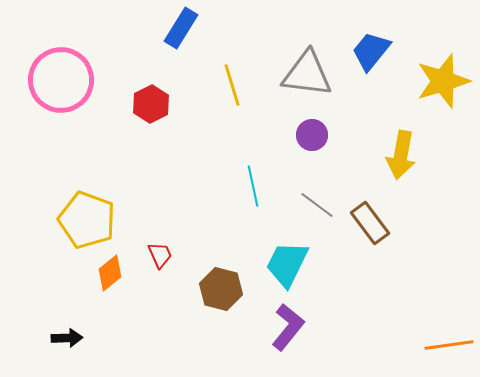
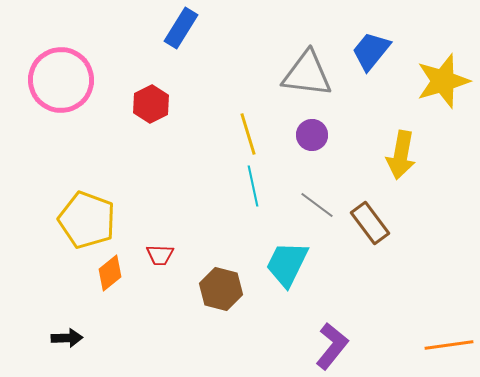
yellow line: moved 16 px right, 49 px down
red trapezoid: rotated 116 degrees clockwise
purple L-shape: moved 44 px right, 19 px down
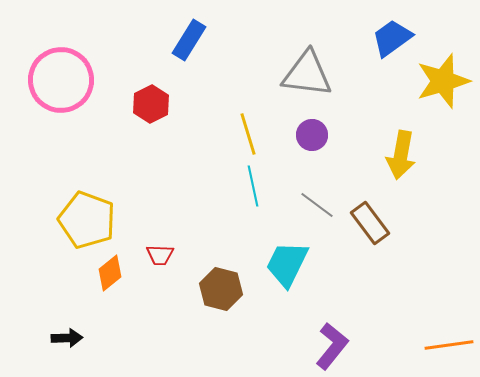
blue rectangle: moved 8 px right, 12 px down
blue trapezoid: moved 21 px right, 13 px up; rotated 15 degrees clockwise
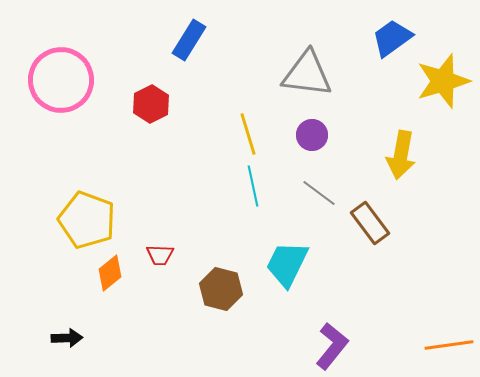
gray line: moved 2 px right, 12 px up
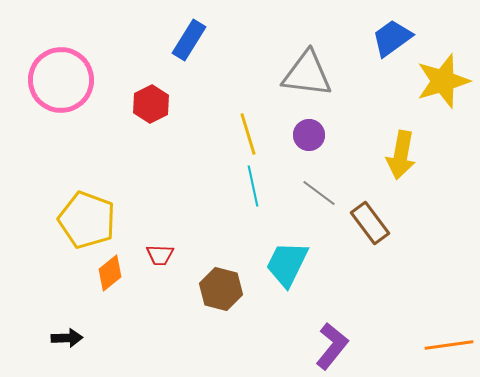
purple circle: moved 3 px left
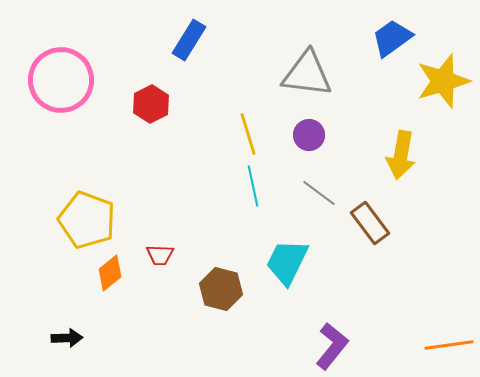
cyan trapezoid: moved 2 px up
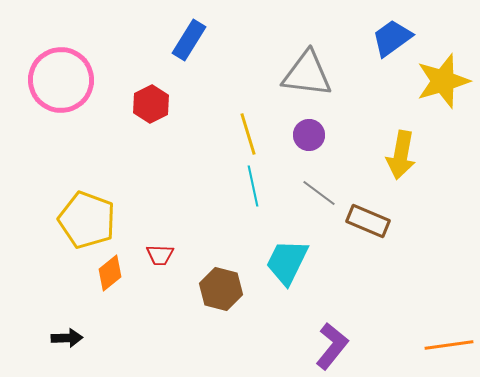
brown rectangle: moved 2 px left, 2 px up; rotated 30 degrees counterclockwise
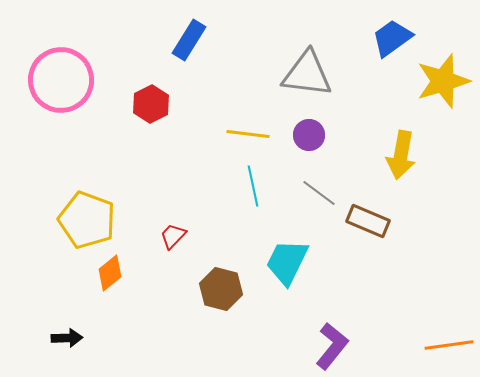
yellow line: rotated 66 degrees counterclockwise
red trapezoid: moved 13 px right, 19 px up; rotated 132 degrees clockwise
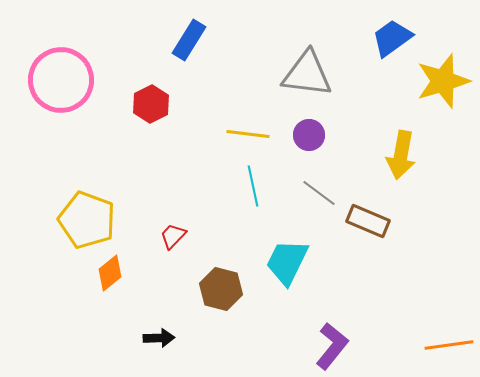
black arrow: moved 92 px right
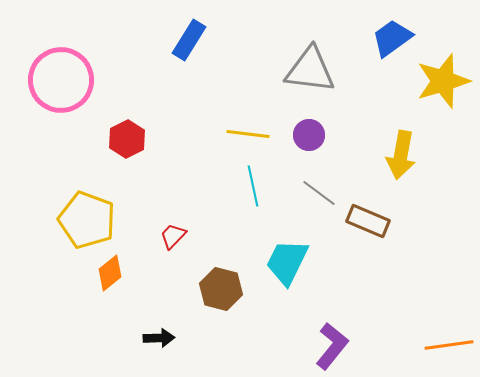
gray triangle: moved 3 px right, 4 px up
red hexagon: moved 24 px left, 35 px down
